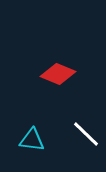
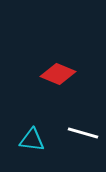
white line: moved 3 px left, 1 px up; rotated 28 degrees counterclockwise
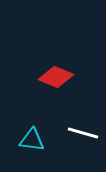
red diamond: moved 2 px left, 3 px down
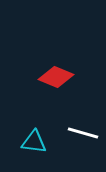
cyan triangle: moved 2 px right, 2 px down
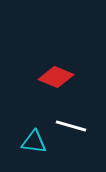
white line: moved 12 px left, 7 px up
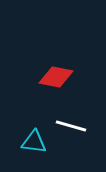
red diamond: rotated 12 degrees counterclockwise
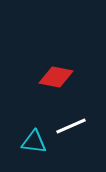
white line: rotated 40 degrees counterclockwise
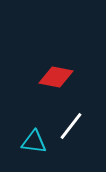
white line: rotated 28 degrees counterclockwise
